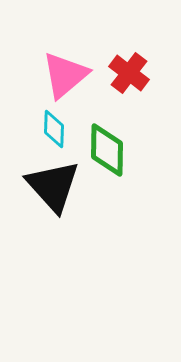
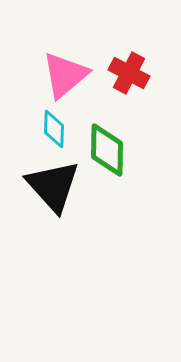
red cross: rotated 9 degrees counterclockwise
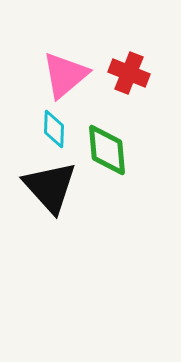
red cross: rotated 6 degrees counterclockwise
green diamond: rotated 6 degrees counterclockwise
black triangle: moved 3 px left, 1 px down
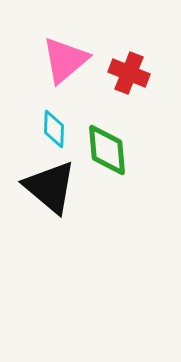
pink triangle: moved 15 px up
black triangle: rotated 8 degrees counterclockwise
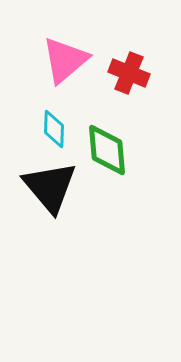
black triangle: rotated 10 degrees clockwise
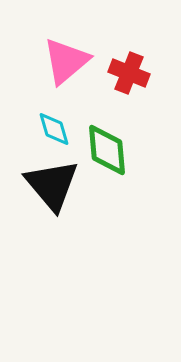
pink triangle: moved 1 px right, 1 px down
cyan diamond: rotated 18 degrees counterclockwise
black triangle: moved 2 px right, 2 px up
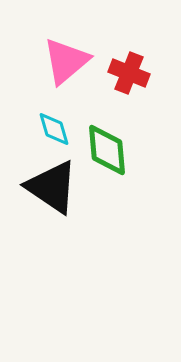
black triangle: moved 2 px down; rotated 16 degrees counterclockwise
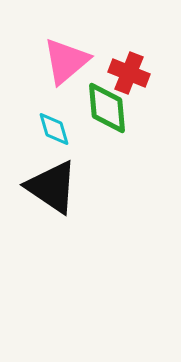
green diamond: moved 42 px up
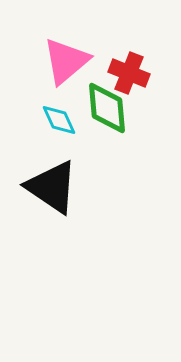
cyan diamond: moved 5 px right, 9 px up; rotated 9 degrees counterclockwise
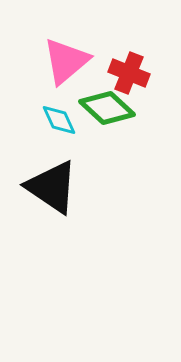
green diamond: rotated 42 degrees counterclockwise
